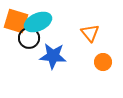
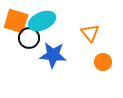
cyan ellipse: moved 4 px right, 1 px up
blue star: moved 1 px up
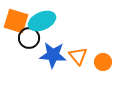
orange triangle: moved 12 px left, 23 px down
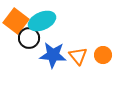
orange square: rotated 20 degrees clockwise
orange circle: moved 7 px up
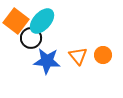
cyan ellipse: rotated 24 degrees counterclockwise
black circle: moved 2 px right
blue star: moved 6 px left, 6 px down
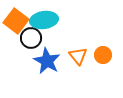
cyan ellipse: moved 2 px right, 1 px up; rotated 40 degrees clockwise
blue star: rotated 24 degrees clockwise
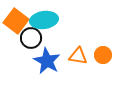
orange triangle: rotated 42 degrees counterclockwise
